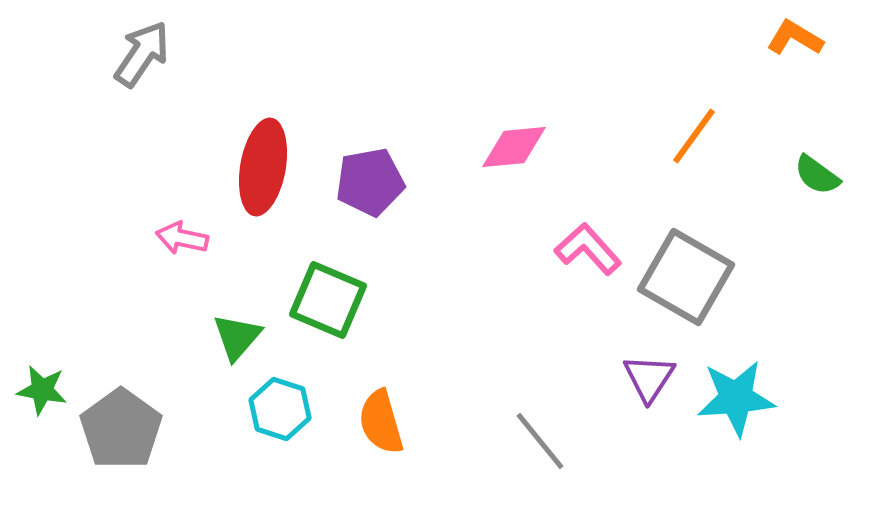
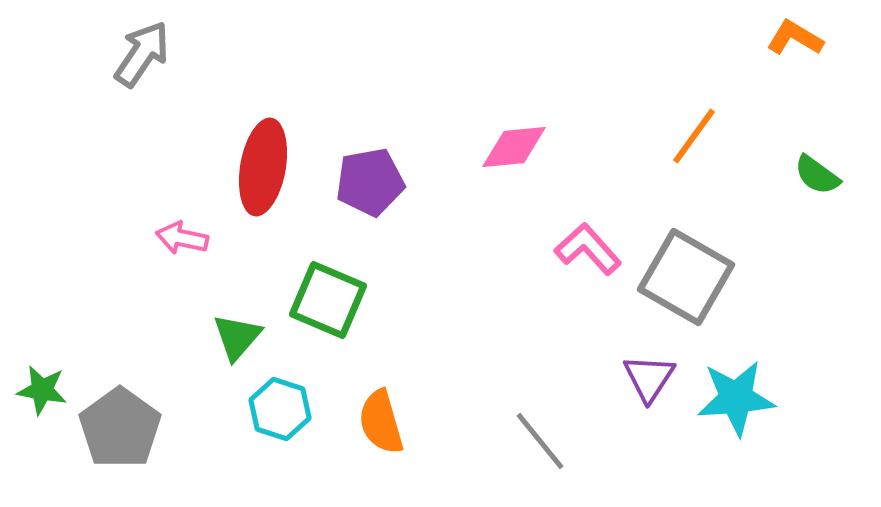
gray pentagon: moved 1 px left, 1 px up
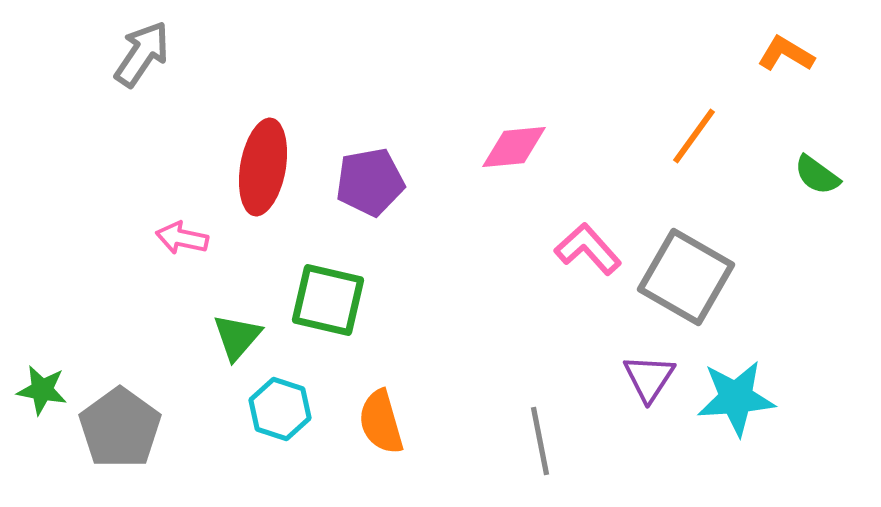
orange L-shape: moved 9 px left, 16 px down
green square: rotated 10 degrees counterclockwise
gray line: rotated 28 degrees clockwise
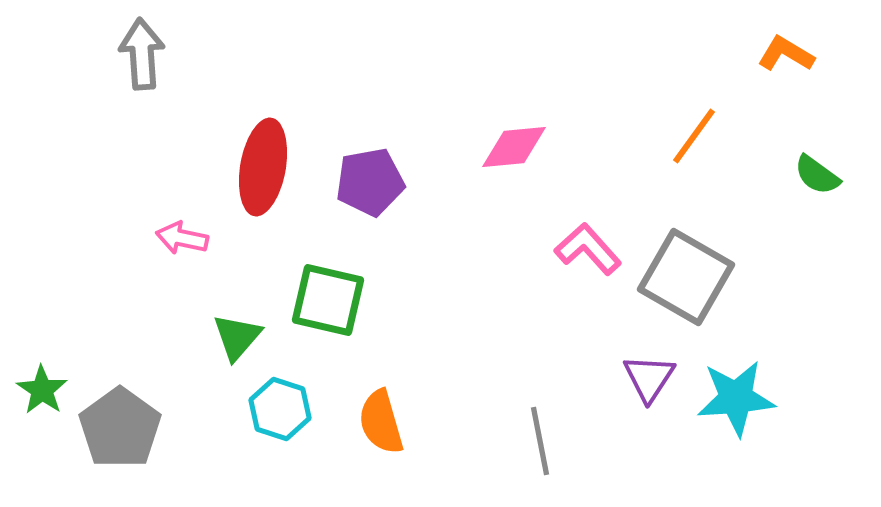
gray arrow: rotated 38 degrees counterclockwise
green star: rotated 24 degrees clockwise
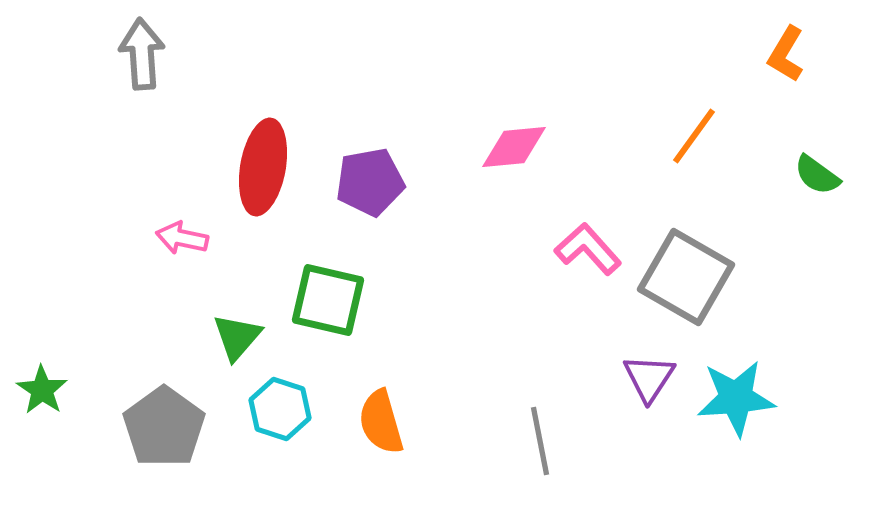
orange L-shape: rotated 90 degrees counterclockwise
gray pentagon: moved 44 px right, 1 px up
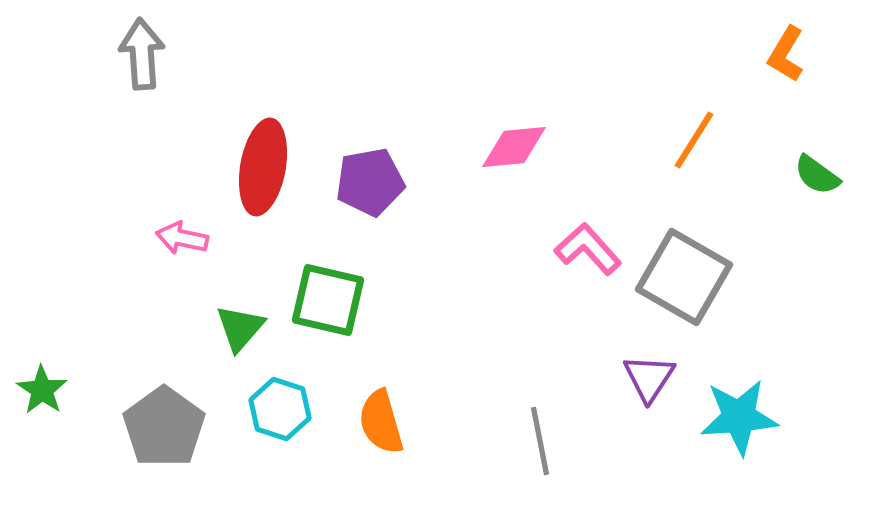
orange line: moved 4 px down; rotated 4 degrees counterclockwise
gray square: moved 2 px left
green triangle: moved 3 px right, 9 px up
cyan star: moved 3 px right, 19 px down
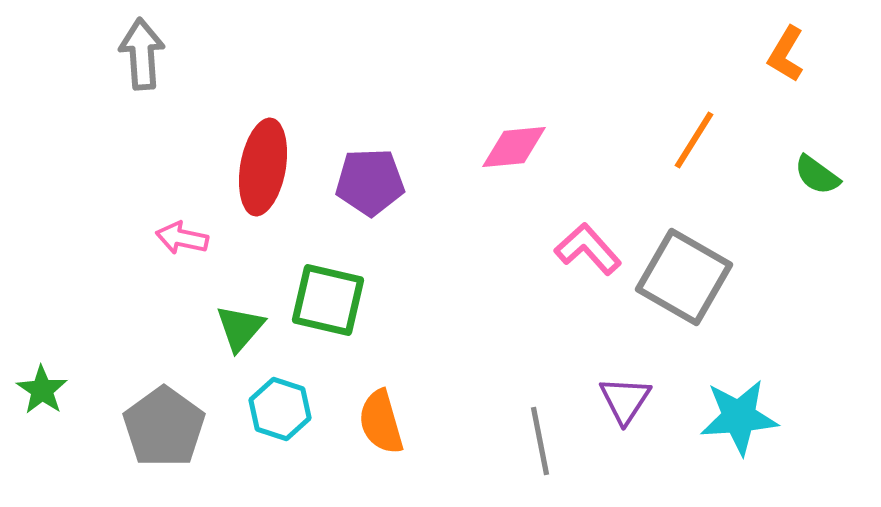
purple pentagon: rotated 8 degrees clockwise
purple triangle: moved 24 px left, 22 px down
